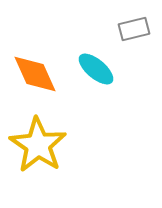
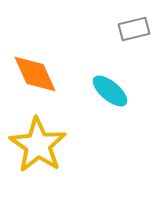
cyan ellipse: moved 14 px right, 22 px down
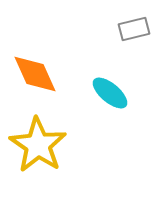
cyan ellipse: moved 2 px down
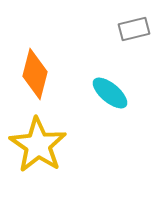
orange diamond: rotated 39 degrees clockwise
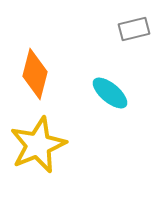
yellow star: rotated 16 degrees clockwise
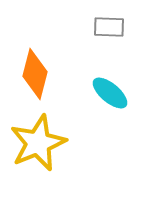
gray rectangle: moved 25 px left, 2 px up; rotated 16 degrees clockwise
yellow star: moved 2 px up
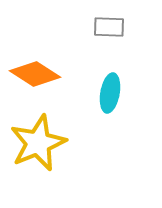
orange diamond: rotated 72 degrees counterclockwise
cyan ellipse: rotated 60 degrees clockwise
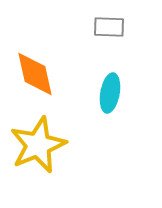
orange diamond: rotated 45 degrees clockwise
yellow star: moved 2 px down
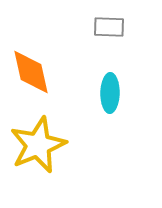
orange diamond: moved 4 px left, 2 px up
cyan ellipse: rotated 9 degrees counterclockwise
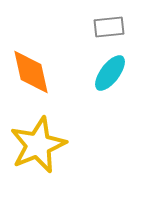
gray rectangle: rotated 8 degrees counterclockwise
cyan ellipse: moved 20 px up; rotated 36 degrees clockwise
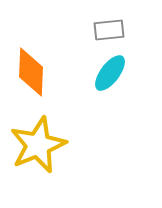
gray rectangle: moved 3 px down
orange diamond: rotated 15 degrees clockwise
